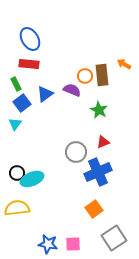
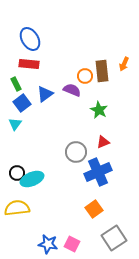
orange arrow: rotated 96 degrees counterclockwise
brown rectangle: moved 4 px up
pink square: moved 1 px left; rotated 28 degrees clockwise
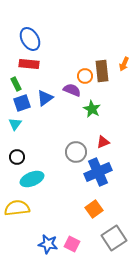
blue triangle: moved 4 px down
blue square: rotated 18 degrees clockwise
green star: moved 7 px left, 1 px up
black circle: moved 16 px up
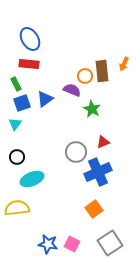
blue triangle: moved 1 px down
gray square: moved 4 px left, 5 px down
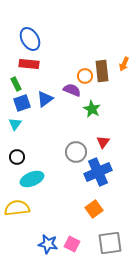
red triangle: rotated 32 degrees counterclockwise
gray square: rotated 25 degrees clockwise
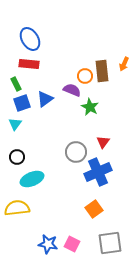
green star: moved 2 px left, 2 px up
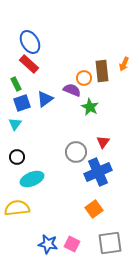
blue ellipse: moved 3 px down
red rectangle: rotated 36 degrees clockwise
orange circle: moved 1 px left, 2 px down
